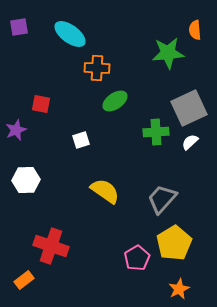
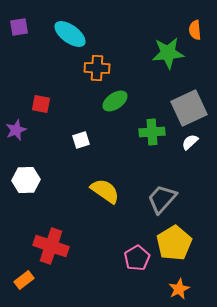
green cross: moved 4 px left
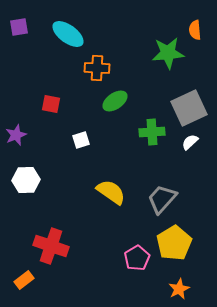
cyan ellipse: moved 2 px left
red square: moved 10 px right
purple star: moved 5 px down
yellow semicircle: moved 6 px right, 1 px down
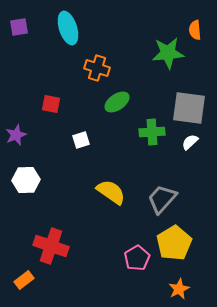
cyan ellipse: moved 6 px up; rotated 36 degrees clockwise
orange cross: rotated 15 degrees clockwise
green ellipse: moved 2 px right, 1 px down
gray square: rotated 33 degrees clockwise
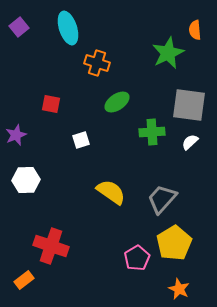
purple square: rotated 30 degrees counterclockwise
green star: rotated 20 degrees counterclockwise
orange cross: moved 5 px up
gray square: moved 3 px up
orange star: rotated 20 degrees counterclockwise
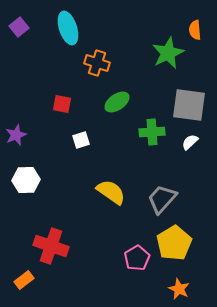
red square: moved 11 px right
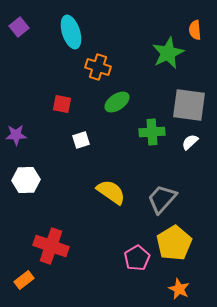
cyan ellipse: moved 3 px right, 4 px down
orange cross: moved 1 px right, 4 px down
purple star: rotated 20 degrees clockwise
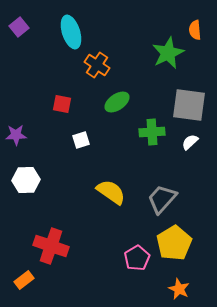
orange cross: moved 1 px left, 2 px up; rotated 15 degrees clockwise
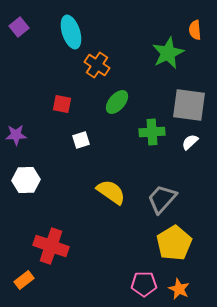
green ellipse: rotated 15 degrees counterclockwise
pink pentagon: moved 7 px right, 26 px down; rotated 30 degrees clockwise
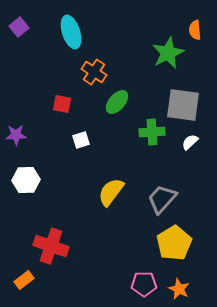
orange cross: moved 3 px left, 7 px down
gray square: moved 6 px left
yellow semicircle: rotated 88 degrees counterclockwise
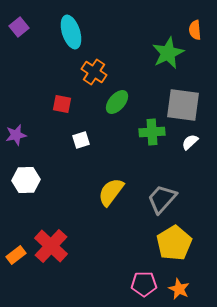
purple star: rotated 10 degrees counterclockwise
red cross: rotated 24 degrees clockwise
orange rectangle: moved 8 px left, 25 px up
